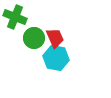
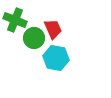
green cross: moved 3 px down
red trapezoid: moved 2 px left, 9 px up
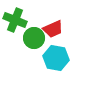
red trapezoid: rotated 90 degrees clockwise
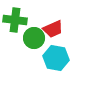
green cross: rotated 15 degrees counterclockwise
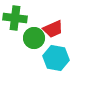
green cross: moved 2 px up
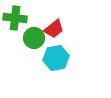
red trapezoid: moved 1 px right; rotated 15 degrees counterclockwise
cyan hexagon: rotated 20 degrees counterclockwise
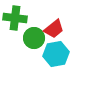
cyan hexagon: moved 4 px up
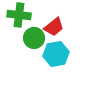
green cross: moved 4 px right, 3 px up
red trapezoid: moved 2 px up
